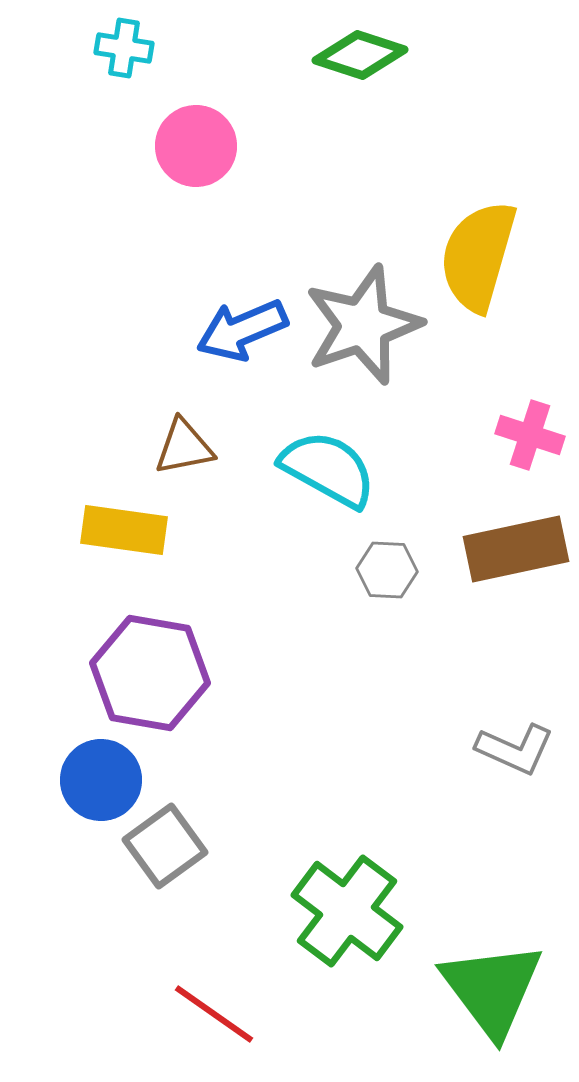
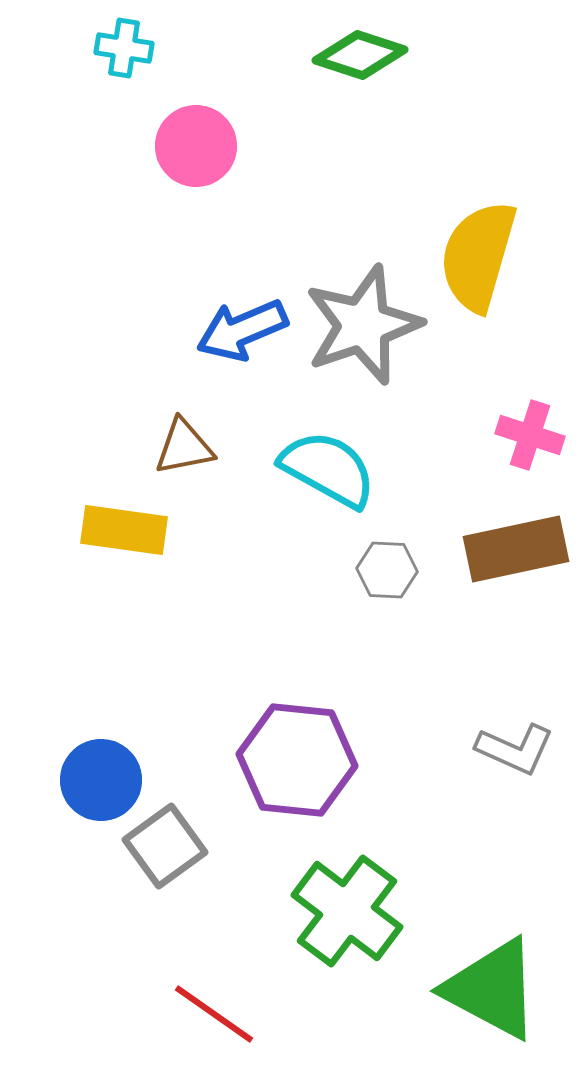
purple hexagon: moved 147 px right, 87 px down; rotated 4 degrees counterclockwise
green triangle: rotated 25 degrees counterclockwise
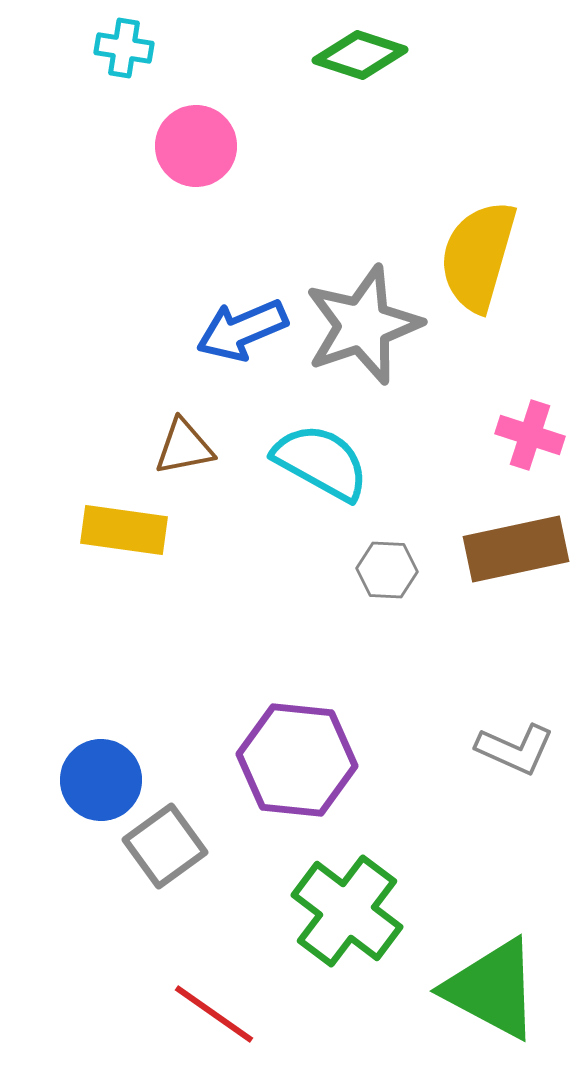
cyan semicircle: moved 7 px left, 7 px up
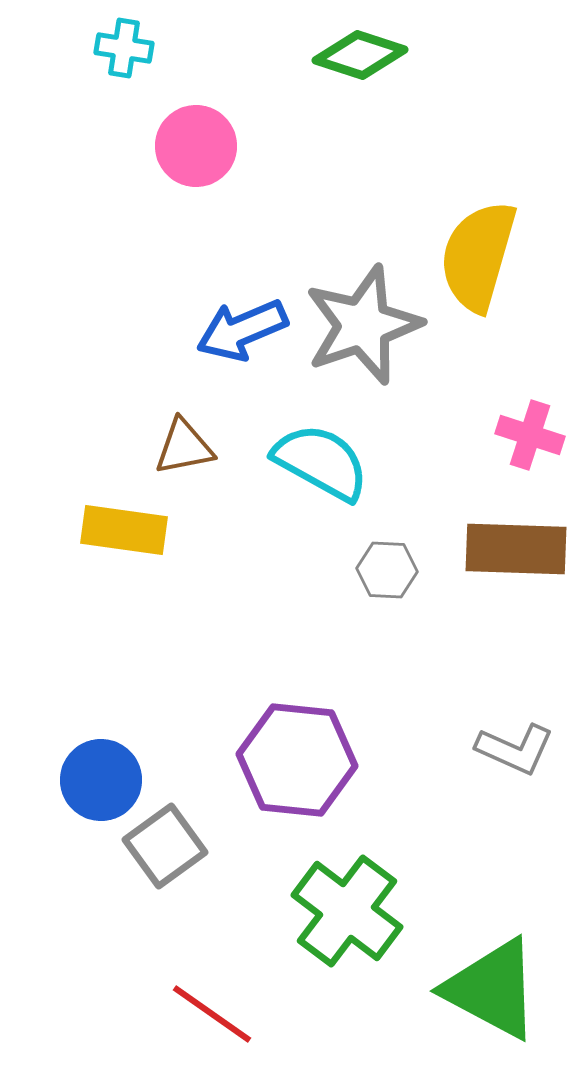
brown rectangle: rotated 14 degrees clockwise
red line: moved 2 px left
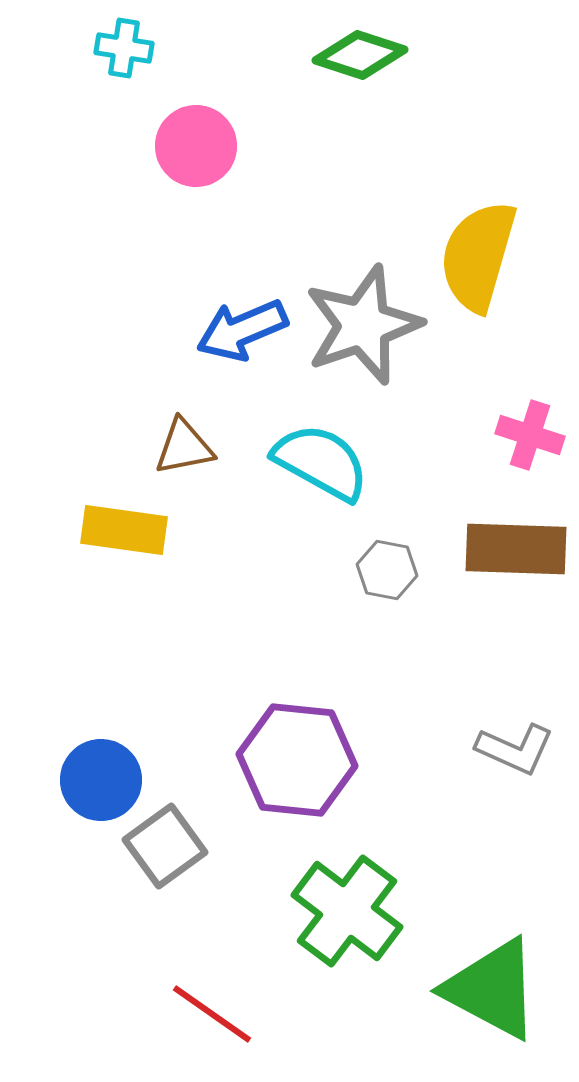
gray hexagon: rotated 8 degrees clockwise
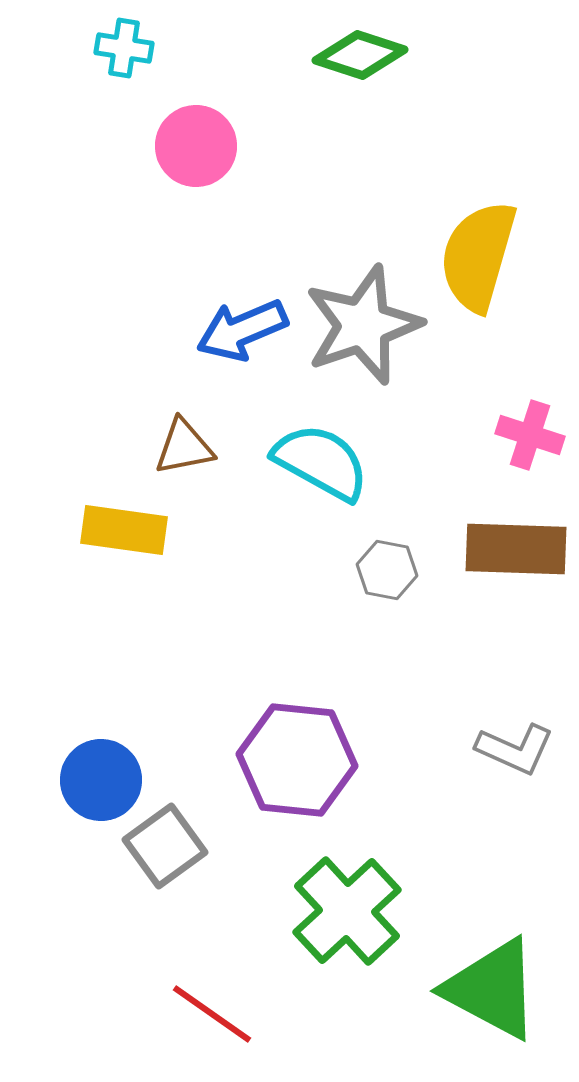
green cross: rotated 10 degrees clockwise
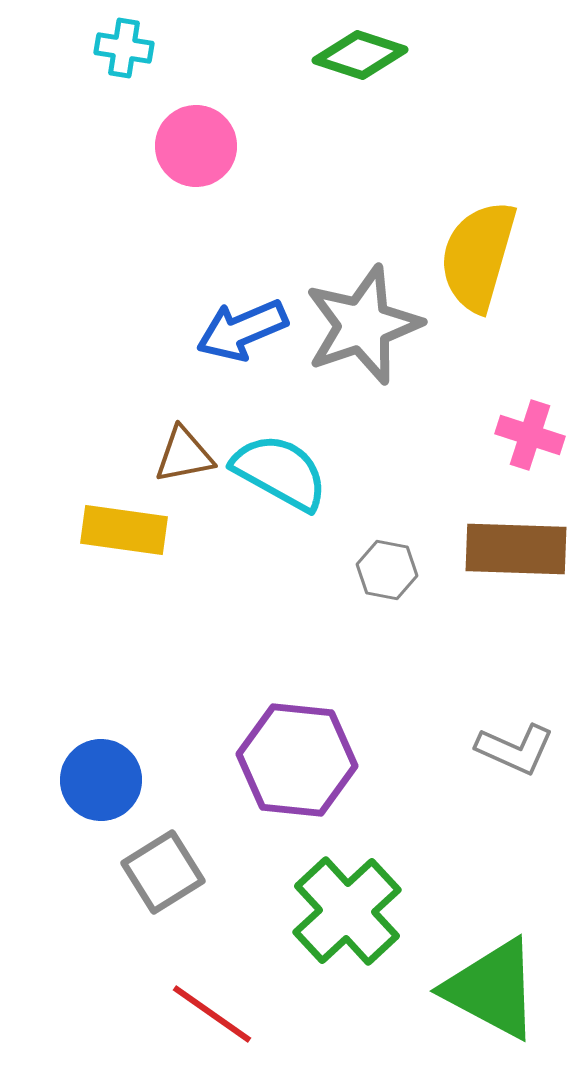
brown triangle: moved 8 px down
cyan semicircle: moved 41 px left, 10 px down
gray square: moved 2 px left, 26 px down; rotated 4 degrees clockwise
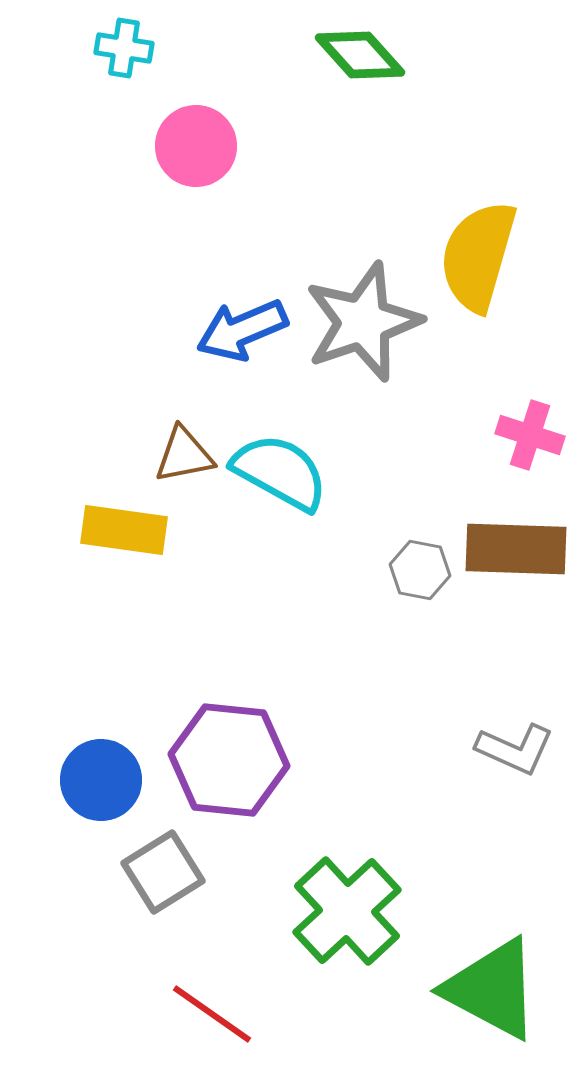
green diamond: rotated 30 degrees clockwise
gray star: moved 3 px up
gray hexagon: moved 33 px right
purple hexagon: moved 68 px left
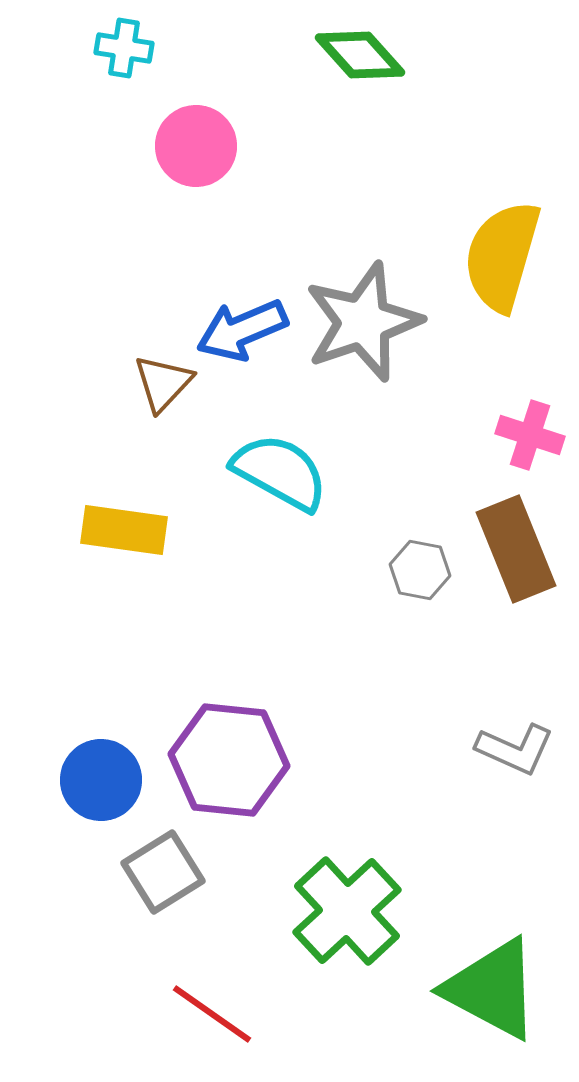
yellow semicircle: moved 24 px right
brown triangle: moved 21 px left, 72 px up; rotated 36 degrees counterclockwise
brown rectangle: rotated 66 degrees clockwise
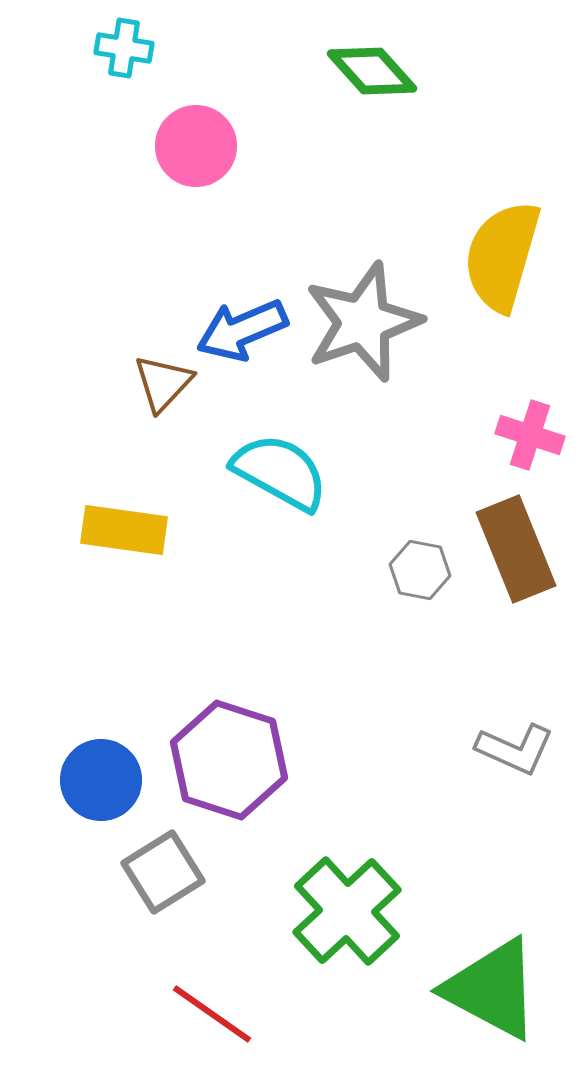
green diamond: moved 12 px right, 16 px down
purple hexagon: rotated 12 degrees clockwise
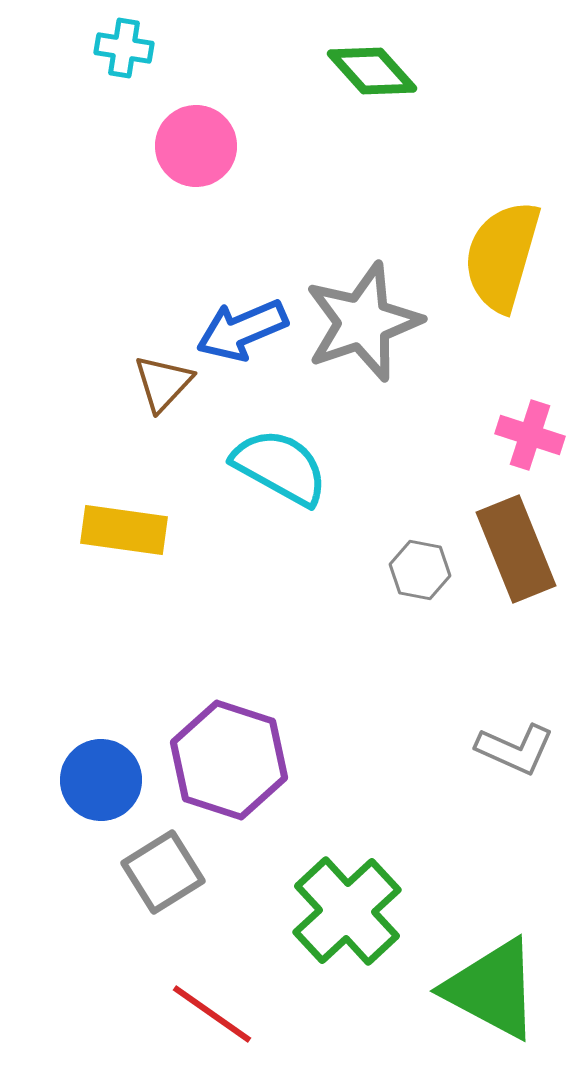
cyan semicircle: moved 5 px up
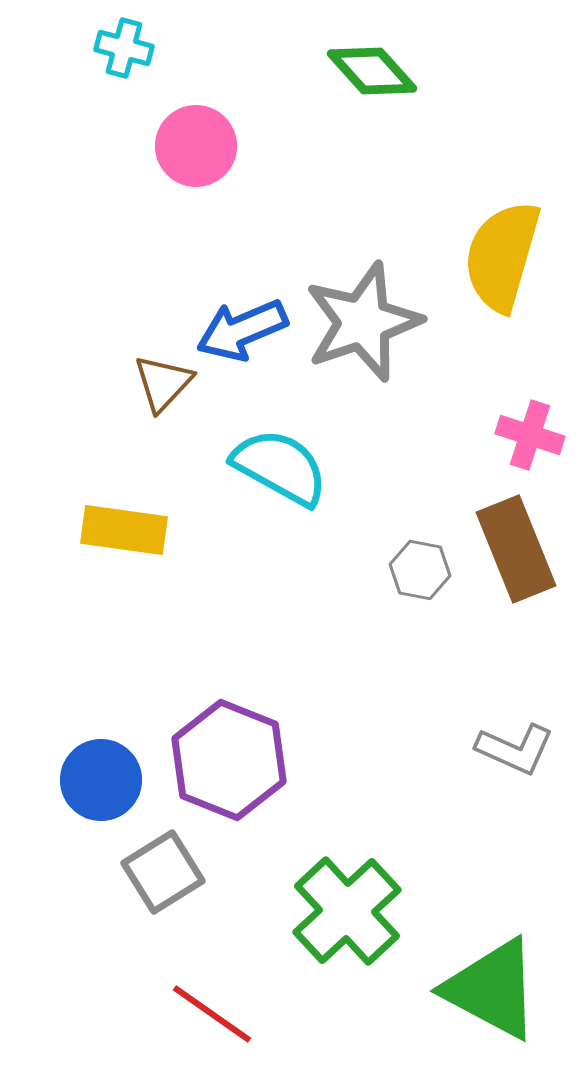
cyan cross: rotated 6 degrees clockwise
purple hexagon: rotated 4 degrees clockwise
